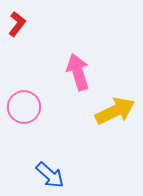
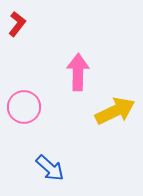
pink arrow: rotated 18 degrees clockwise
blue arrow: moved 7 px up
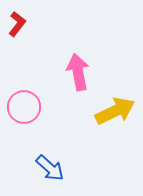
pink arrow: rotated 12 degrees counterclockwise
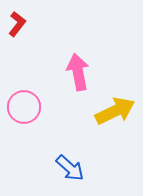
blue arrow: moved 20 px right
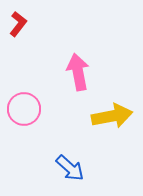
red L-shape: moved 1 px right
pink circle: moved 2 px down
yellow arrow: moved 3 px left, 5 px down; rotated 15 degrees clockwise
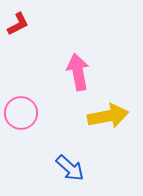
red L-shape: rotated 25 degrees clockwise
pink circle: moved 3 px left, 4 px down
yellow arrow: moved 4 px left
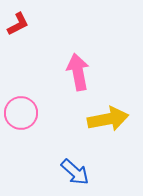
yellow arrow: moved 3 px down
blue arrow: moved 5 px right, 4 px down
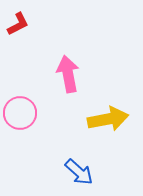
pink arrow: moved 10 px left, 2 px down
pink circle: moved 1 px left
blue arrow: moved 4 px right
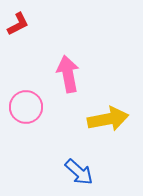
pink circle: moved 6 px right, 6 px up
